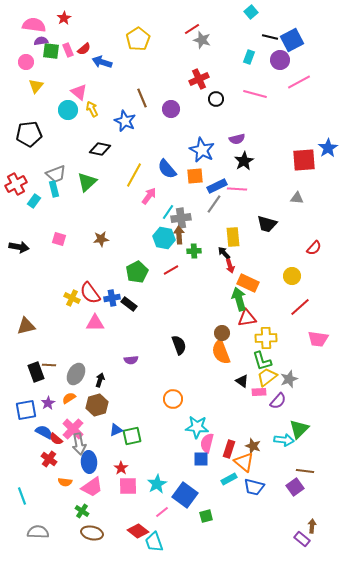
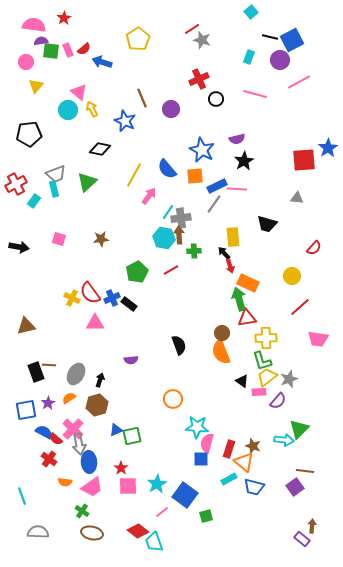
blue cross at (112, 298): rotated 14 degrees counterclockwise
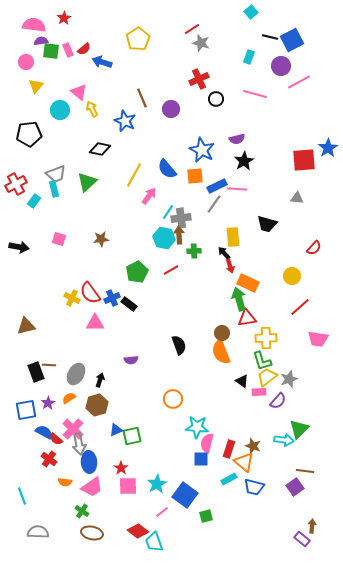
gray star at (202, 40): moved 1 px left, 3 px down
purple circle at (280, 60): moved 1 px right, 6 px down
cyan circle at (68, 110): moved 8 px left
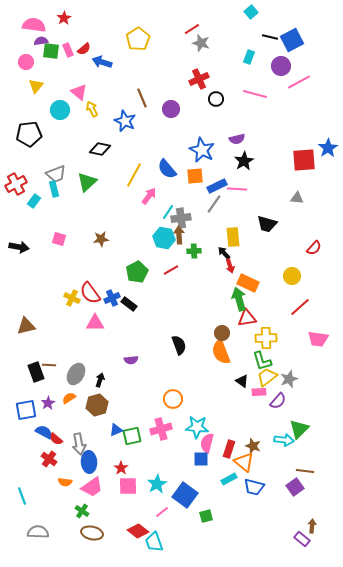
pink cross at (73, 429): moved 88 px right; rotated 30 degrees clockwise
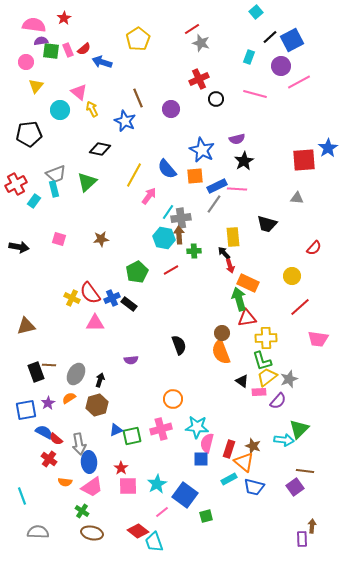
cyan square at (251, 12): moved 5 px right
black line at (270, 37): rotated 56 degrees counterclockwise
brown line at (142, 98): moved 4 px left
purple rectangle at (302, 539): rotated 49 degrees clockwise
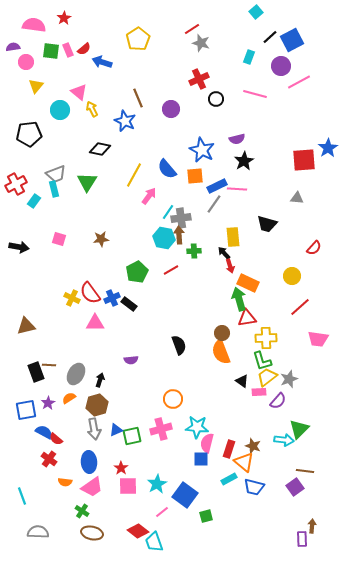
purple semicircle at (41, 41): moved 28 px left, 6 px down
green triangle at (87, 182): rotated 15 degrees counterclockwise
gray arrow at (79, 444): moved 15 px right, 15 px up
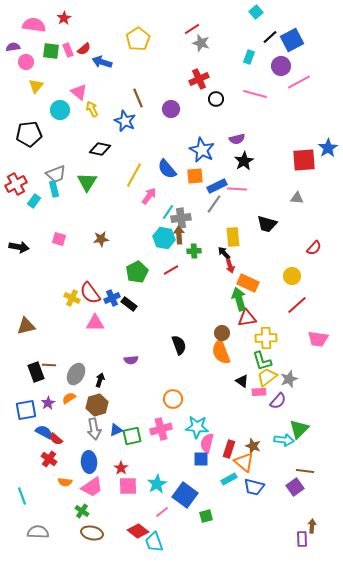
red line at (300, 307): moved 3 px left, 2 px up
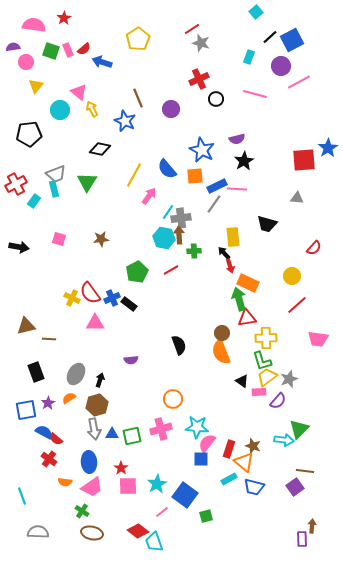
green square at (51, 51): rotated 12 degrees clockwise
brown line at (49, 365): moved 26 px up
blue triangle at (116, 430): moved 4 px left, 4 px down; rotated 24 degrees clockwise
pink semicircle at (207, 443): rotated 24 degrees clockwise
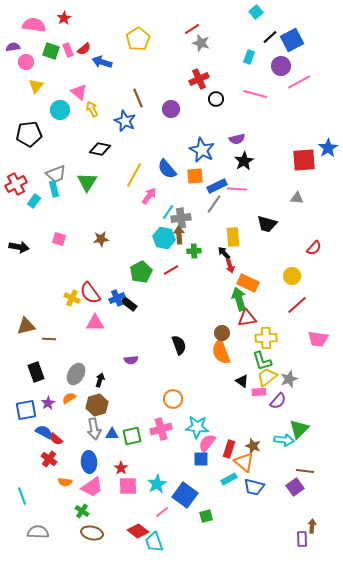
green pentagon at (137, 272): moved 4 px right
blue cross at (112, 298): moved 5 px right
